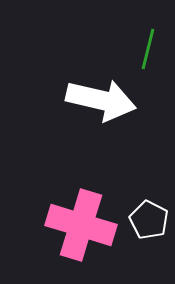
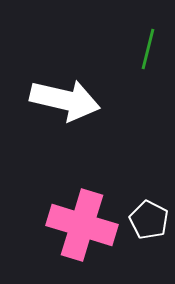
white arrow: moved 36 px left
pink cross: moved 1 px right
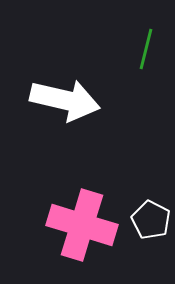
green line: moved 2 px left
white pentagon: moved 2 px right
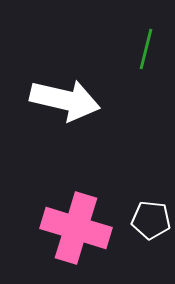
white pentagon: rotated 21 degrees counterclockwise
pink cross: moved 6 px left, 3 px down
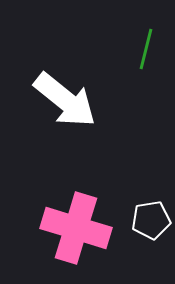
white arrow: rotated 26 degrees clockwise
white pentagon: rotated 15 degrees counterclockwise
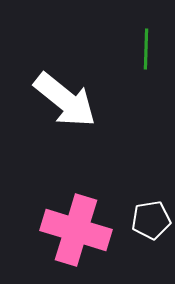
green line: rotated 12 degrees counterclockwise
pink cross: moved 2 px down
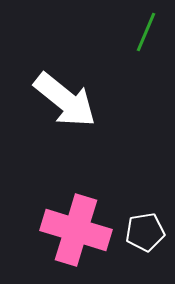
green line: moved 17 px up; rotated 21 degrees clockwise
white pentagon: moved 6 px left, 12 px down
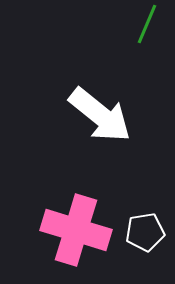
green line: moved 1 px right, 8 px up
white arrow: moved 35 px right, 15 px down
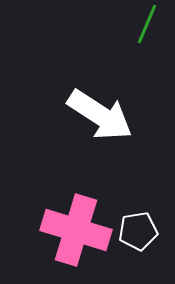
white arrow: rotated 6 degrees counterclockwise
white pentagon: moved 7 px left, 1 px up
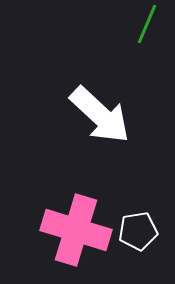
white arrow: rotated 10 degrees clockwise
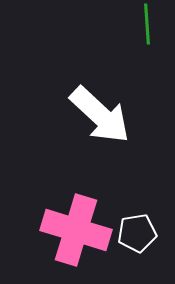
green line: rotated 27 degrees counterclockwise
white pentagon: moved 1 px left, 2 px down
